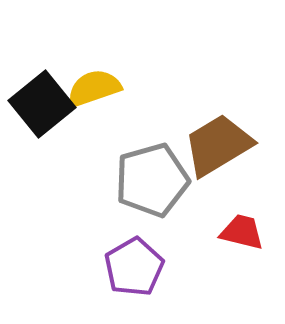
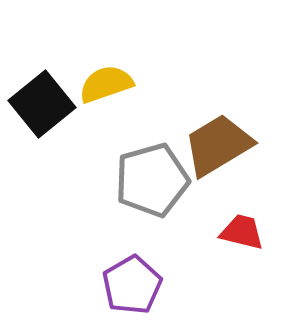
yellow semicircle: moved 12 px right, 4 px up
purple pentagon: moved 2 px left, 18 px down
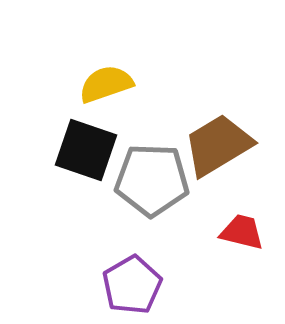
black square: moved 44 px right, 46 px down; rotated 32 degrees counterclockwise
gray pentagon: rotated 18 degrees clockwise
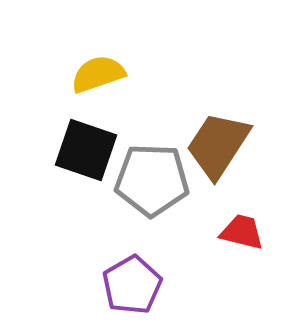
yellow semicircle: moved 8 px left, 10 px up
brown trapezoid: rotated 26 degrees counterclockwise
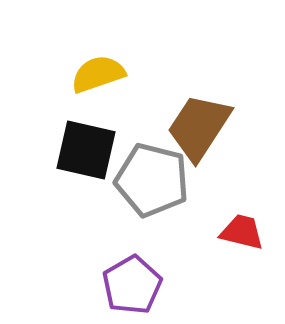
brown trapezoid: moved 19 px left, 18 px up
black square: rotated 6 degrees counterclockwise
gray pentagon: rotated 12 degrees clockwise
